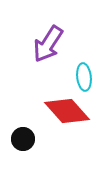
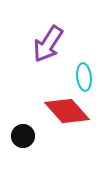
black circle: moved 3 px up
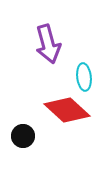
purple arrow: rotated 48 degrees counterclockwise
red diamond: moved 1 px up; rotated 6 degrees counterclockwise
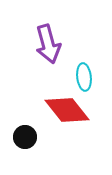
red diamond: rotated 9 degrees clockwise
black circle: moved 2 px right, 1 px down
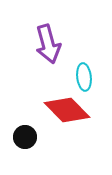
red diamond: rotated 6 degrees counterclockwise
